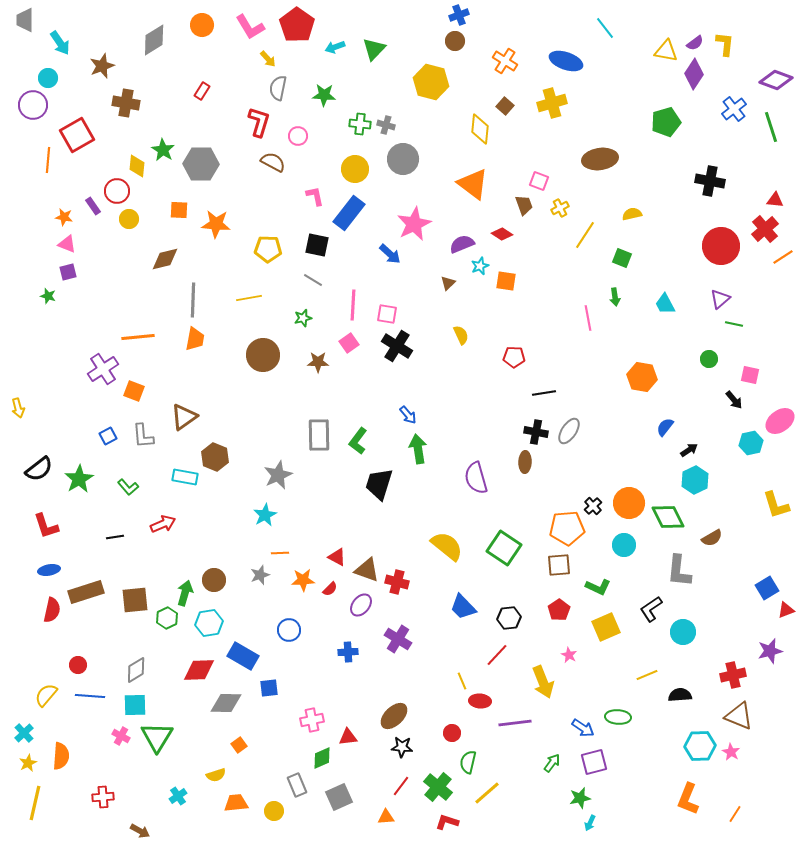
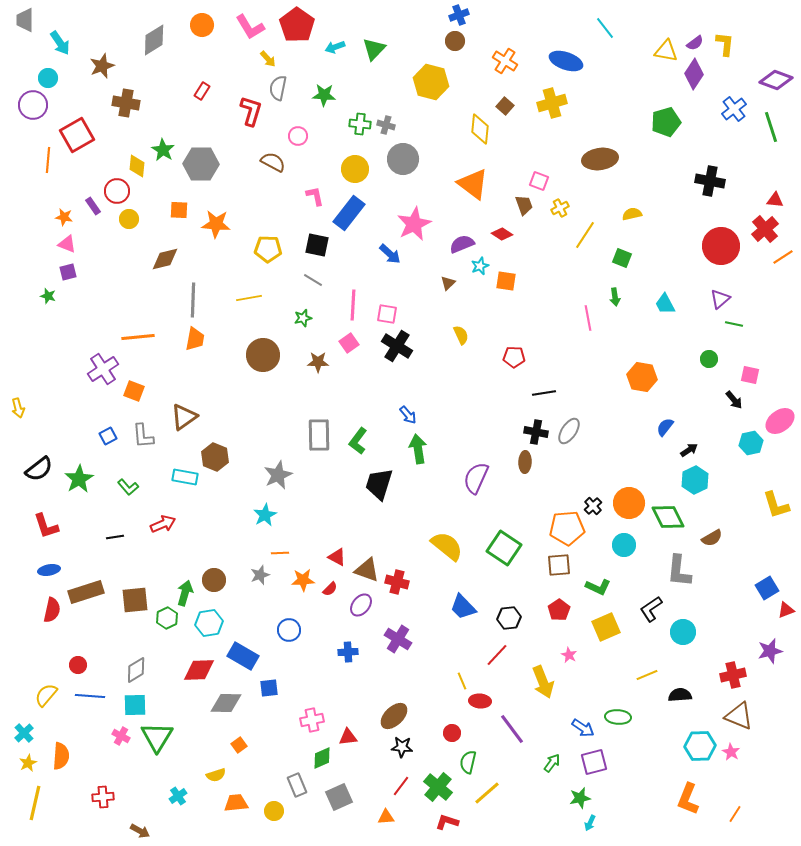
red L-shape at (259, 122): moved 8 px left, 11 px up
purple semicircle at (476, 478): rotated 40 degrees clockwise
purple line at (515, 723): moved 3 px left, 6 px down; rotated 60 degrees clockwise
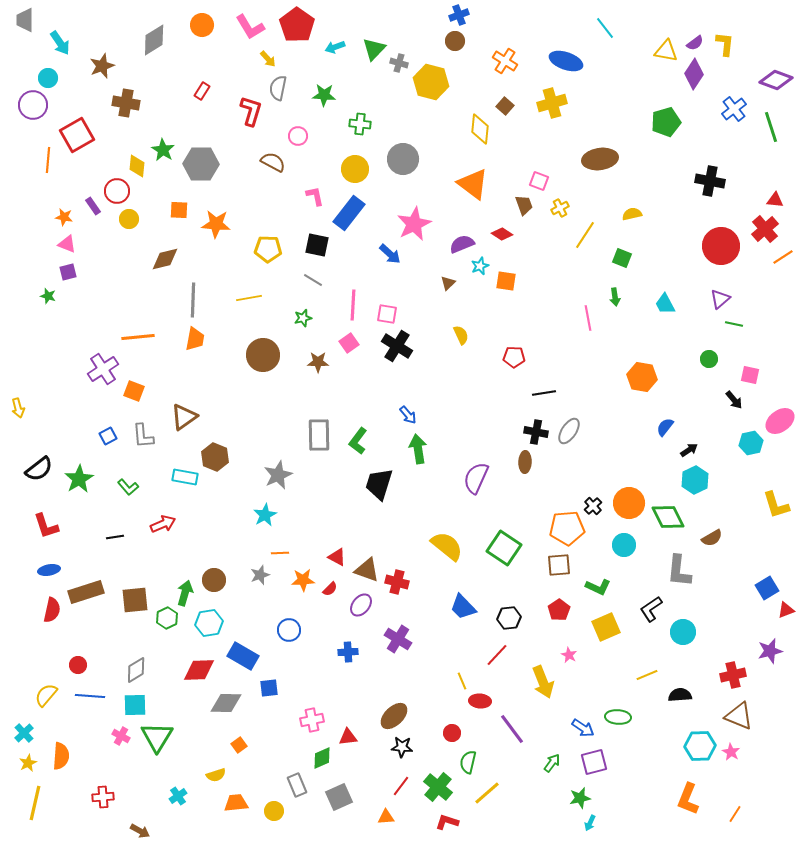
gray cross at (386, 125): moved 13 px right, 62 px up
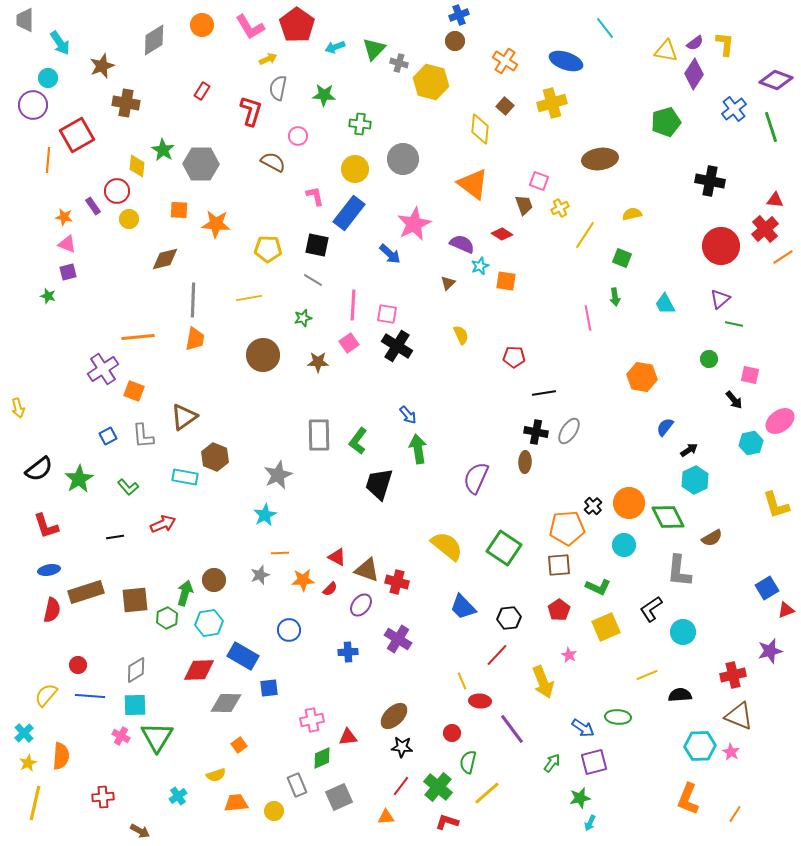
yellow arrow at (268, 59): rotated 72 degrees counterclockwise
purple semicircle at (462, 244): rotated 45 degrees clockwise
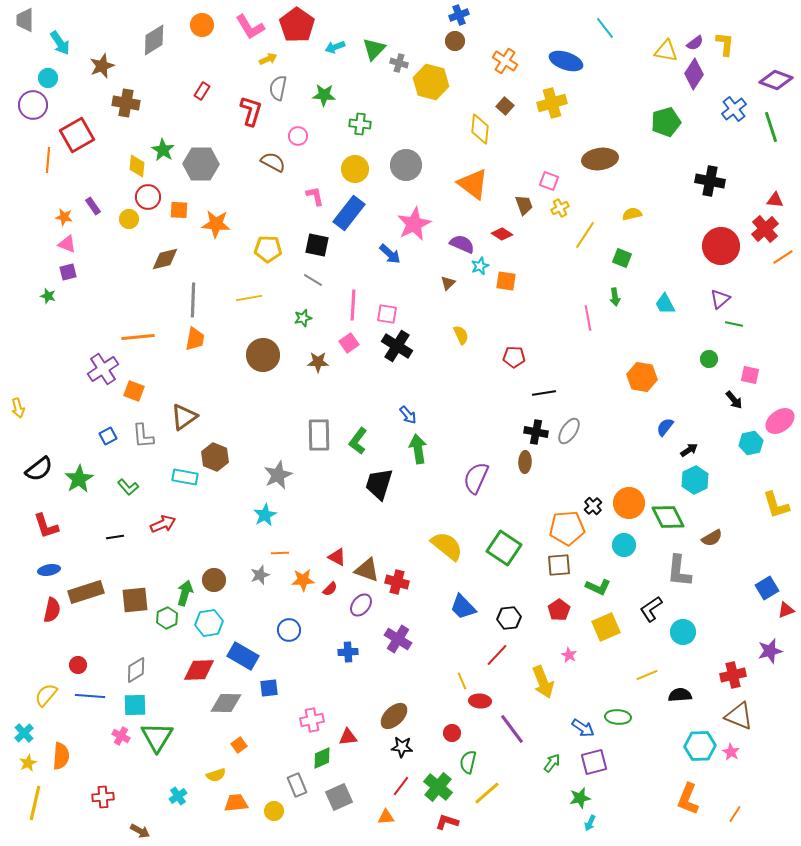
gray circle at (403, 159): moved 3 px right, 6 px down
pink square at (539, 181): moved 10 px right
red circle at (117, 191): moved 31 px right, 6 px down
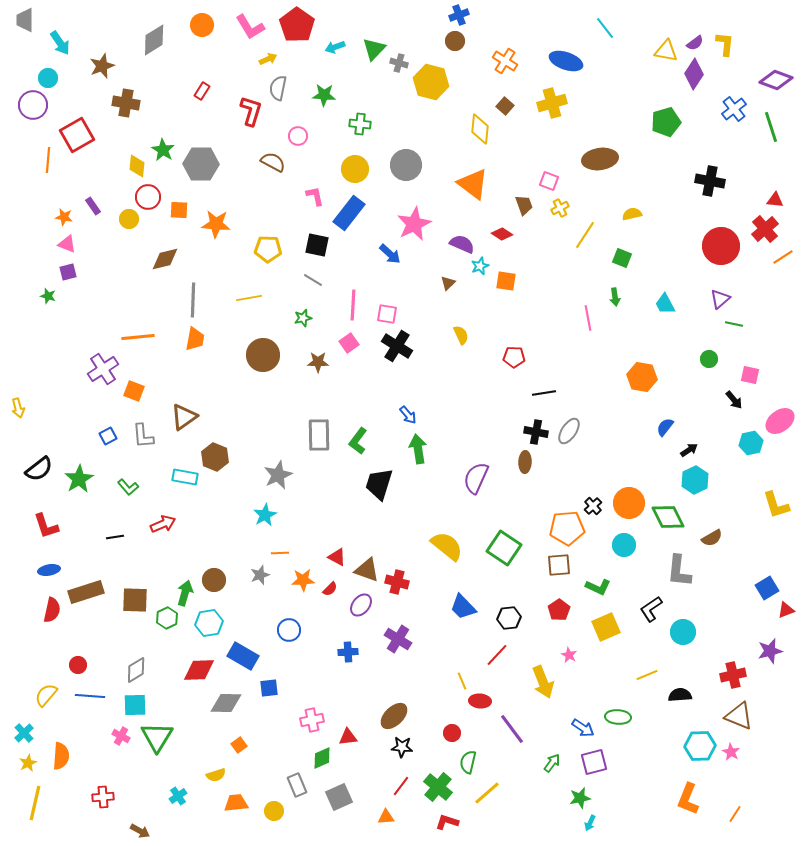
brown square at (135, 600): rotated 8 degrees clockwise
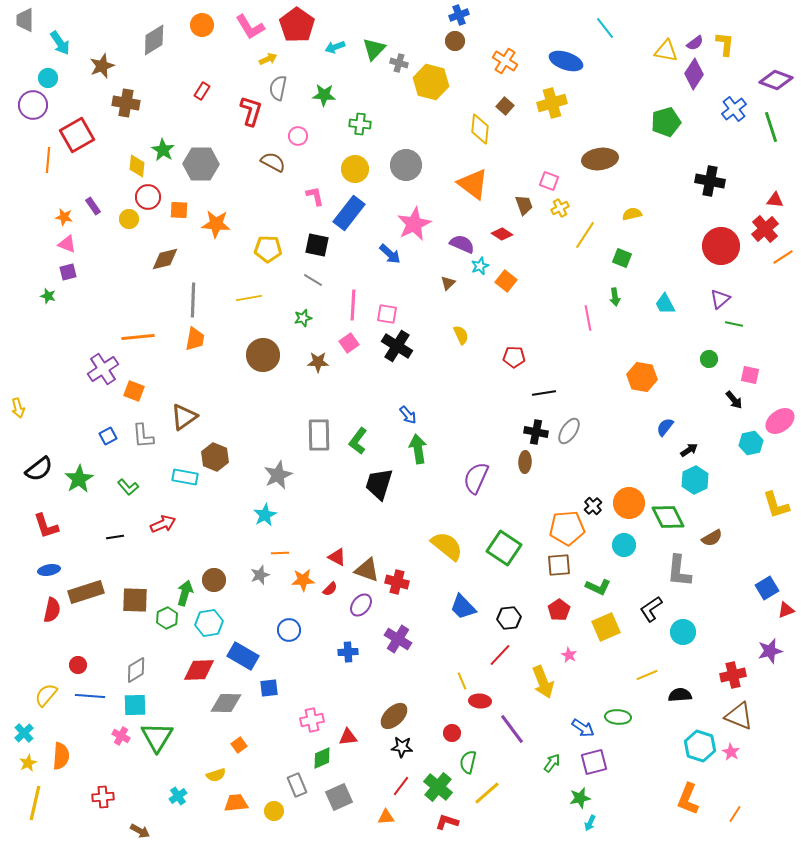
orange square at (506, 281): rotated 30 degrees clockwise
red line at (497, 655): moved 3 px right
cyan hexagon at (700, 746): rotated 20 degrees clockwise
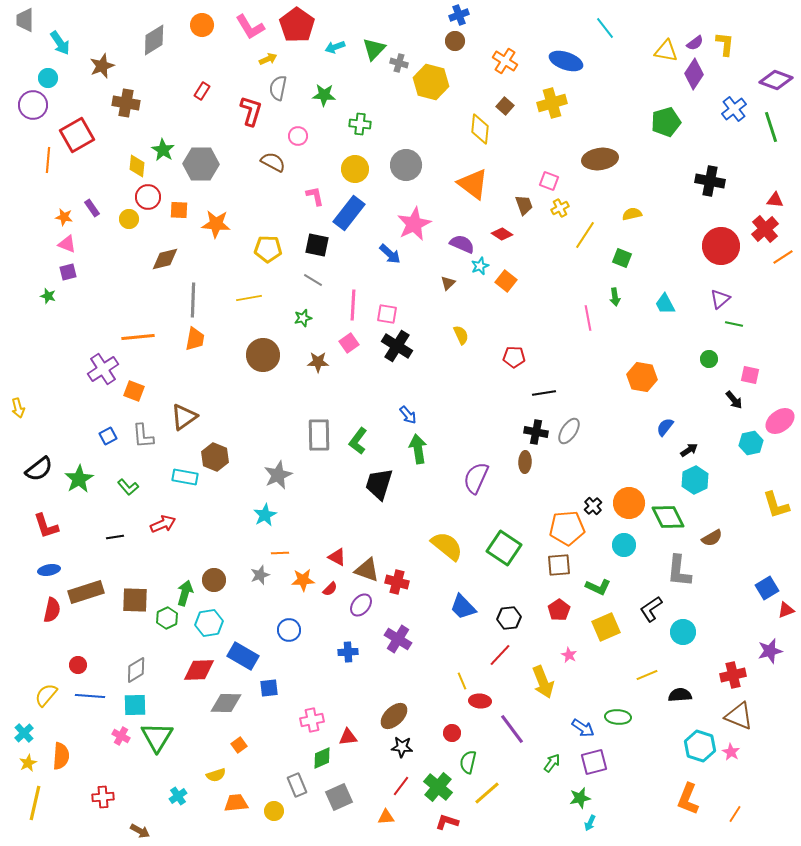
purple rectangle at (93, 206): moved 1 px left, 2 px down
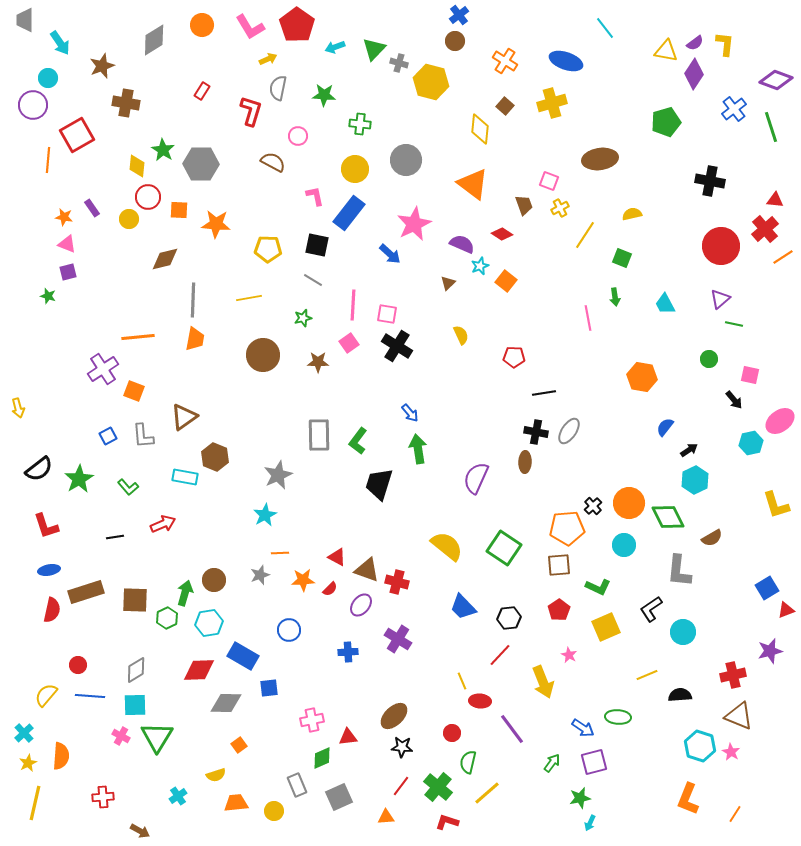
blue cross at (459, 15): rotated 18 degrees counterclockwise
gray circle at (406, 165): moved 5 px up
blue arrow at (408, 415): moved 2 px right, 2 px up
